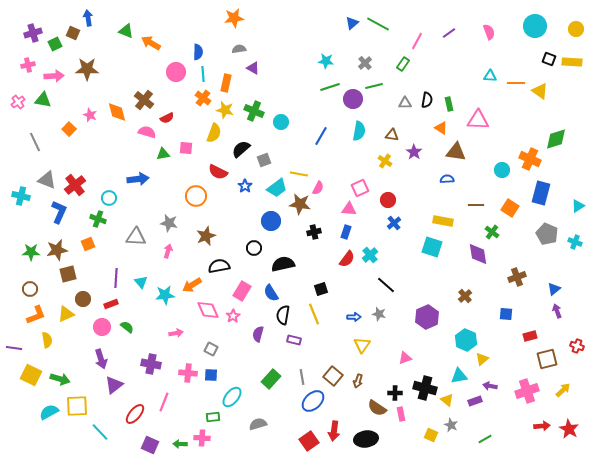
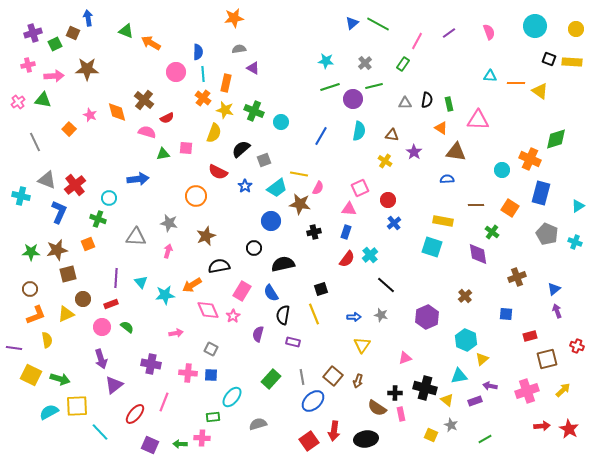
gray star at (379, 314): moved 2 px right, 1 px down
purple rectangle at (294, 340): moved 1 px left, 2 px down
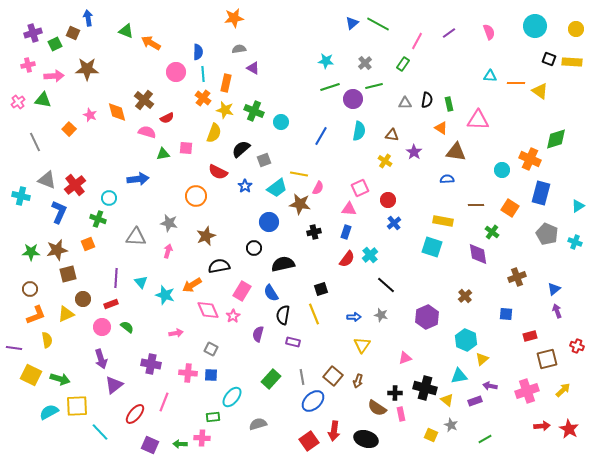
blue circle at (271, 221): moved 2 px left, 1 px down
cyan star at (165, 295): rotated 24 degrees clockwise
black ellipse at (366, 439): rotated 25 degrees clockwise
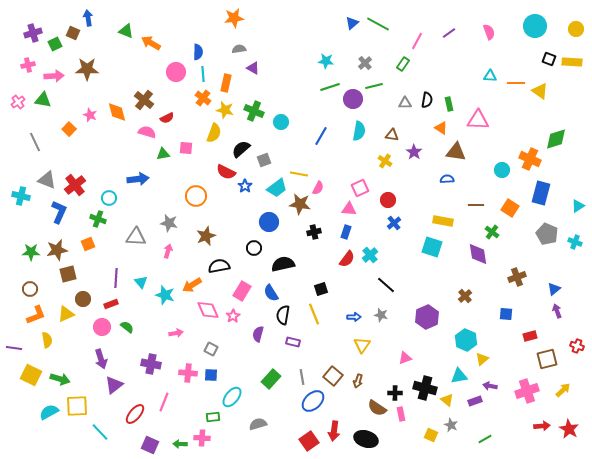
red semicircle at (218, 172): moved 8 px right
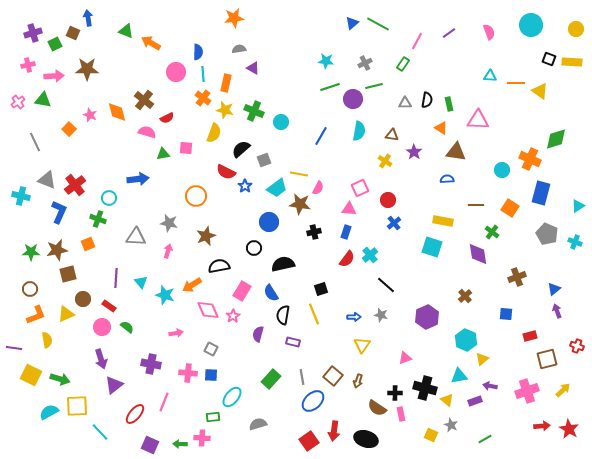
cyan circle at (535, 26): moved 4 px left, 1 px up
gray cross at (365, 63): rotated 16 degrees clockwise
red rectangle at (111, 304): moved 2 px left, 2 px down; rotated 56 degrees clockwise
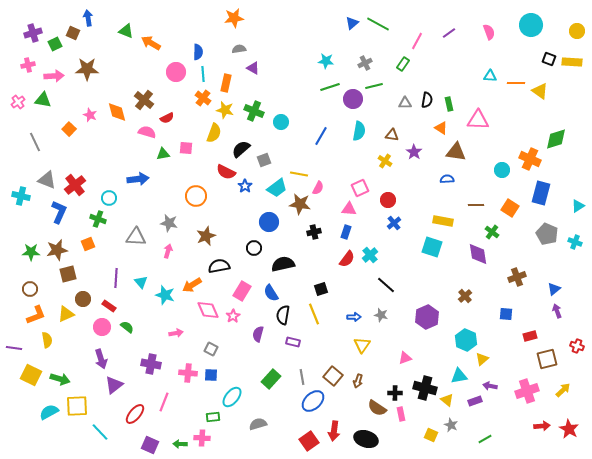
yellow circle at (576, 29): moved 1 px right, 2 px down
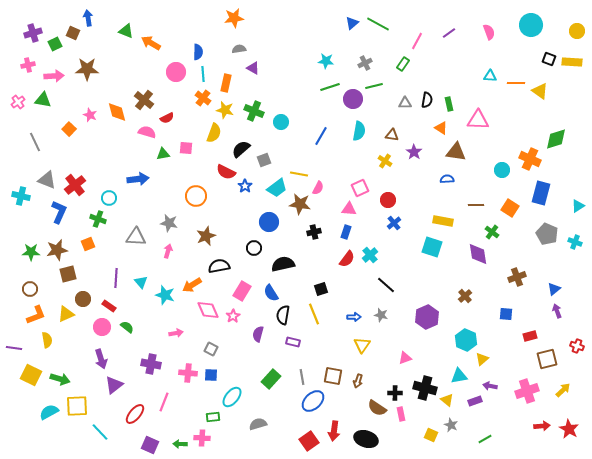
brown square at (333, 376): rotated 30 degrees counterclockwise
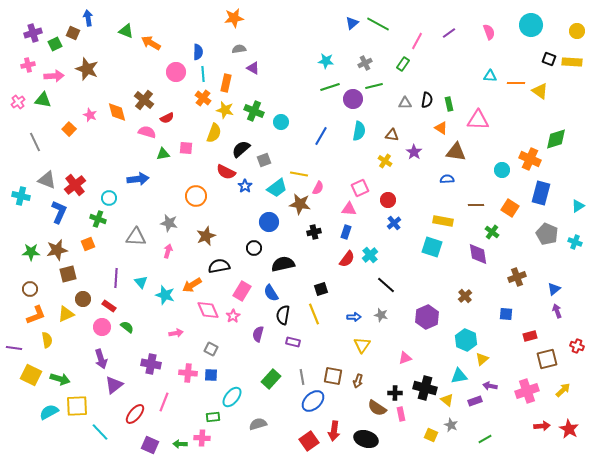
brown star at (87, 69): rotated 20 degrees clockwise
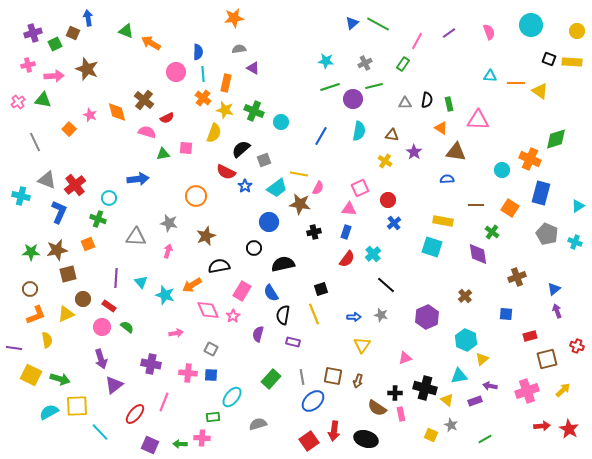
cyan cross at (370, 255): moved 3 px right, 1 px up
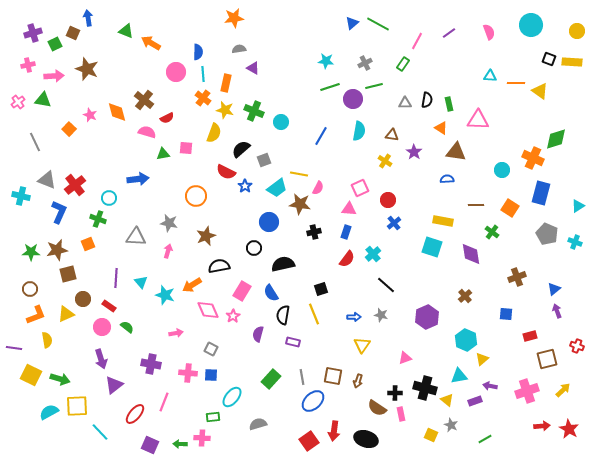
orange cross at (530, 159): moved 3 px right, 1 px up
purple diamond at (478, 254): moved 7 px left
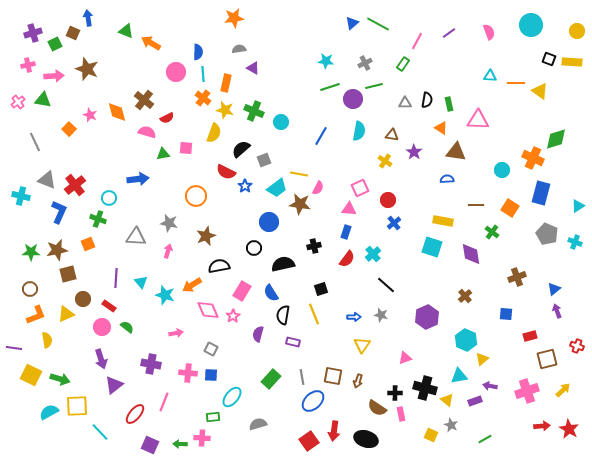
black cross at (314, 232): moved 14 px down
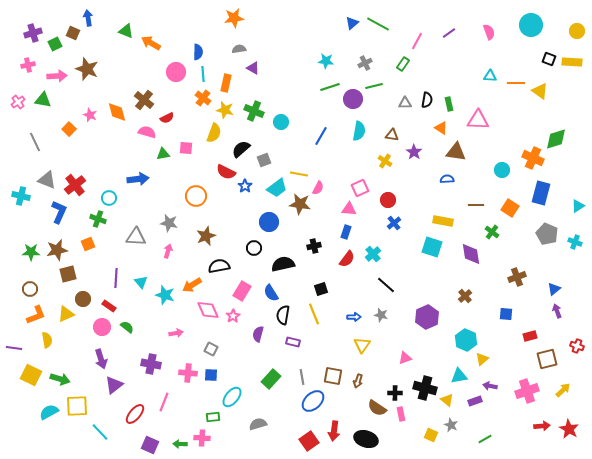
pink arrow at (54, 76): moved 3 px right
